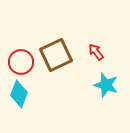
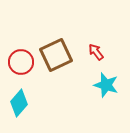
cyan diamond: moved 9 px down; rotated 20 degrees clockwise
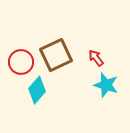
red arrow: moved 6 px down
cyan diamond: moved 18 px right, 13 px up
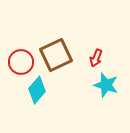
red arrow: rotated 120 degrees counterclockwise
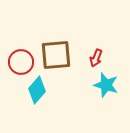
brown square: rotated 20 degrees clockwise
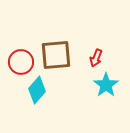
cyan star: rotated 20 degrees clockwise
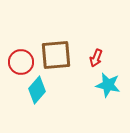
cyan star: moved 2 px right; rotated 25 degrees counterclockwise
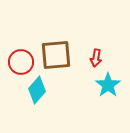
red arrow: rotated 12 degrees counterclockwise
cyan star: rotated 25 degrees clockwise
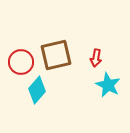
brown square: rotated 8 degrees counterclockwise
cyan star: rotated 10 degrees counterclockwise
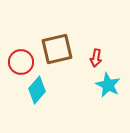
brown square: moved 1 px right, 6 px up
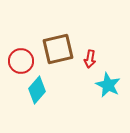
brown square: moved 1 px right
red arrow: moved 6 px left, 1 px down
red circle: moved 1 px up
